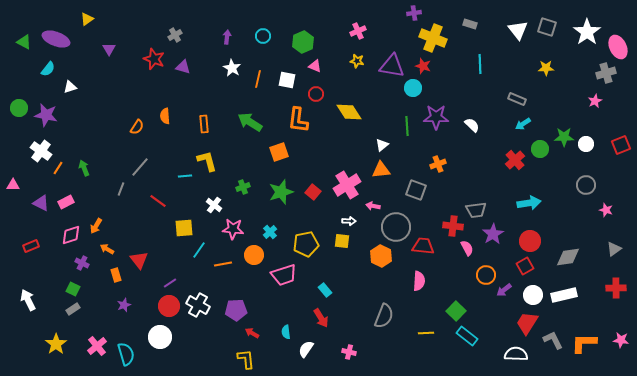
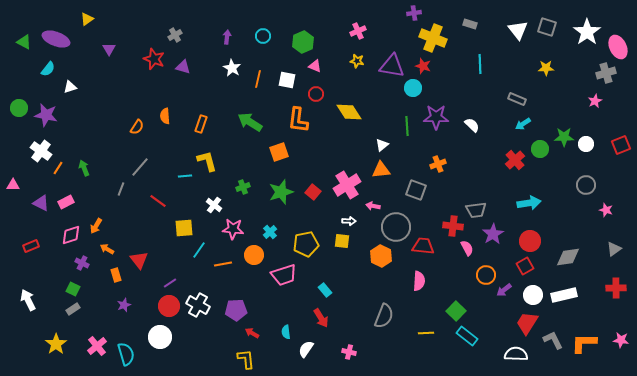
orange rectangle at (204, 124): moved 3 px left; rotated 24 degrees clockwise
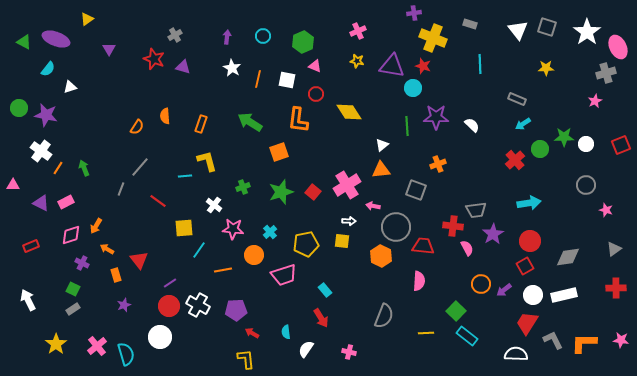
orange line at (223, 264): moved 6 px down
orange circle at (486, 275): moved 5 px left, 9 px down
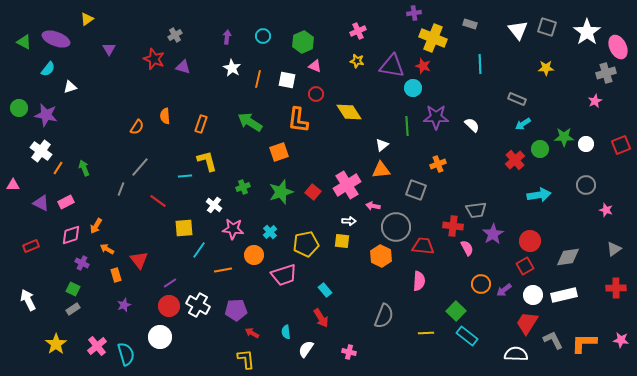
cyan arrow at (529, 203): moved 10 px right, 8 px up
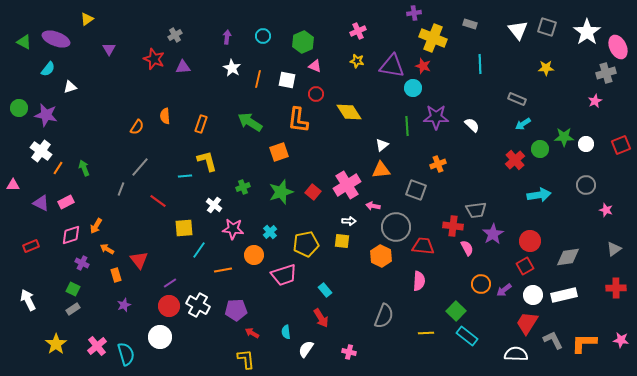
purple triangle at (183, 67): rotated 21 degrees counterclockwise
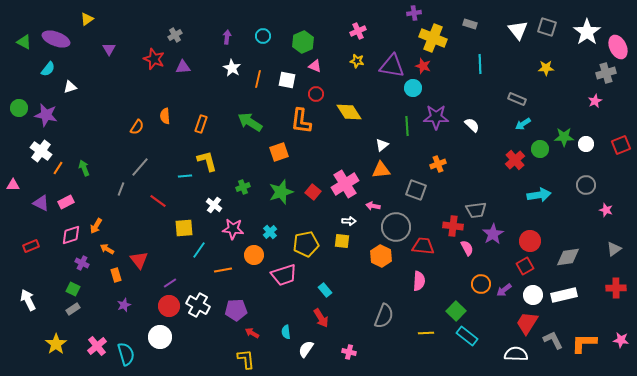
orange L-shape at (298, 120): moved 3 px right, 1 px down
pink cross at (347, 185): moved 2 px left, 1 px up
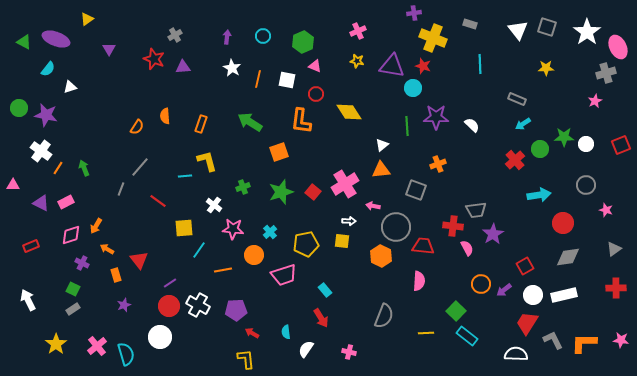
red circle at (530, 241): moved 33 px right, 18 px up
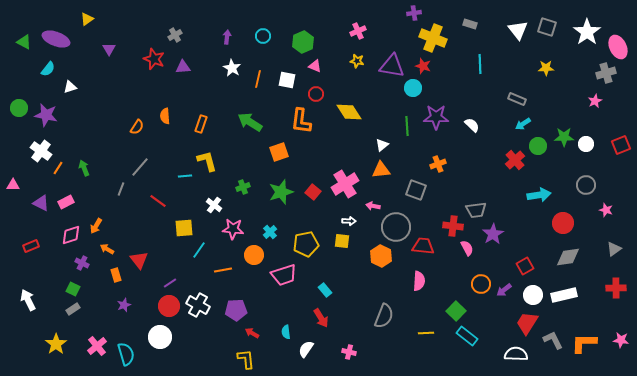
green circle at (540, 149): moved 2 px left, 3 px up
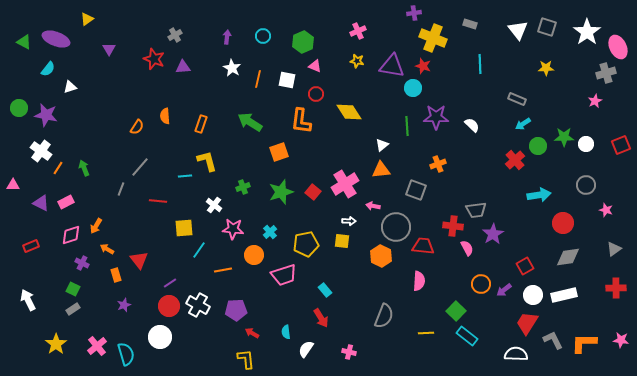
red line at (158, 201): rotated 30 degrees counterclockwise
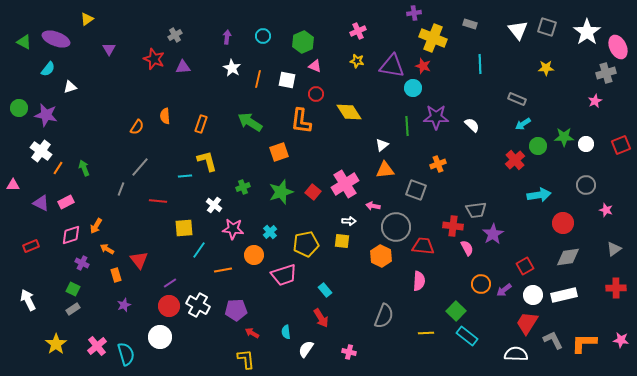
orange triangle at (381, 170): moved 4 px right
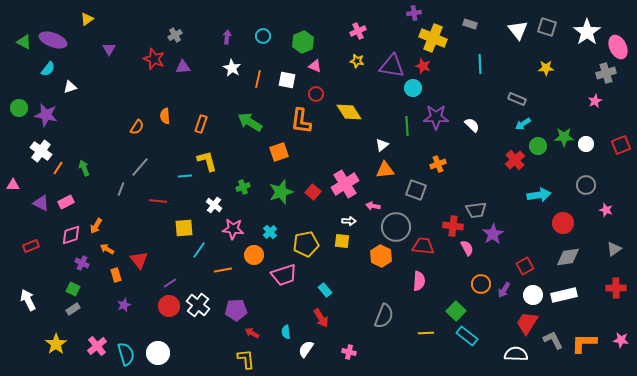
purple ellipse at (56, 39): moved 3 px left, 1 px down
purple arrow at (504, 290): rotated 21 degrees counterclockwise
white cross at (198, 305): rotated 10 degrees clockwise
white circle at (160, 337): moved 2 px left, 16 px down
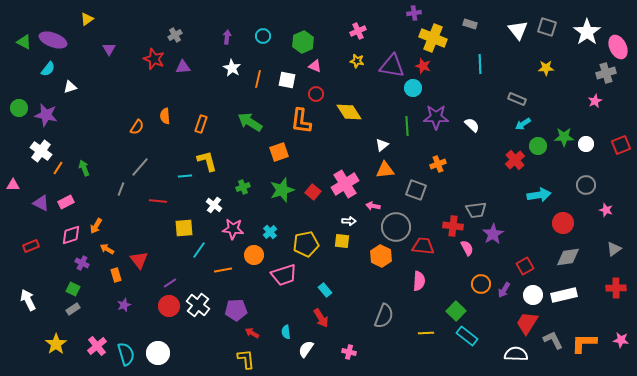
green star at (281, 192): moved 1 px right, 2 px up
